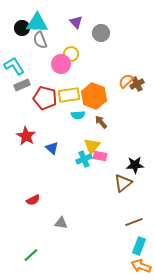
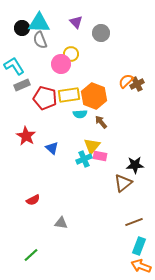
cyan triangle: moved 2 px right
cyan semicircle: moved 2 px right, 1 px up
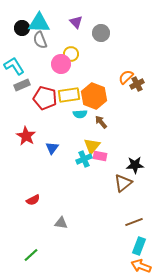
orange semicircle: moved 4 px up
blue triangle: rotated 24 degrees clockwise
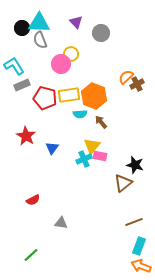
black star: rotated 18 degrees clockwise
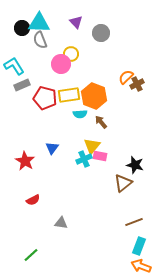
red star: moved 1 px left, 25 px down
